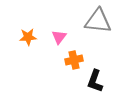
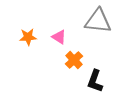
pink triangle: rotated 35 degrees counterclockwise
orange cross: rotated 30 degrees counterclockwise
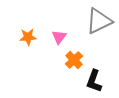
gray triangle: moved 1 px right; rotated 32 degrees counterclockwise
pink triangle: rotated 35 degrees clockwise
black L-shape: moved 1 px left
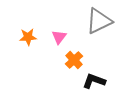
black L-shape: rotated 90 degrees clockwise
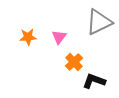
gray triangle: moved 1 px down
orange cross: moved 2 px down
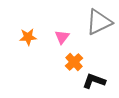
pink triangle: moved 3 px right
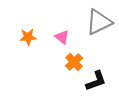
pink triangle: rotated 28 degrees counterclockwise
black L-shape: moved 2 px right; rotated 140 degrees clockwise
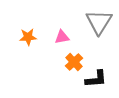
gray triangle: rotated 32 degrees counterclockwise
pink triangle: rotated 49 degrees counterclockwise
black L-shape: moved 2 px up; rotated 15 degrees clockwise
